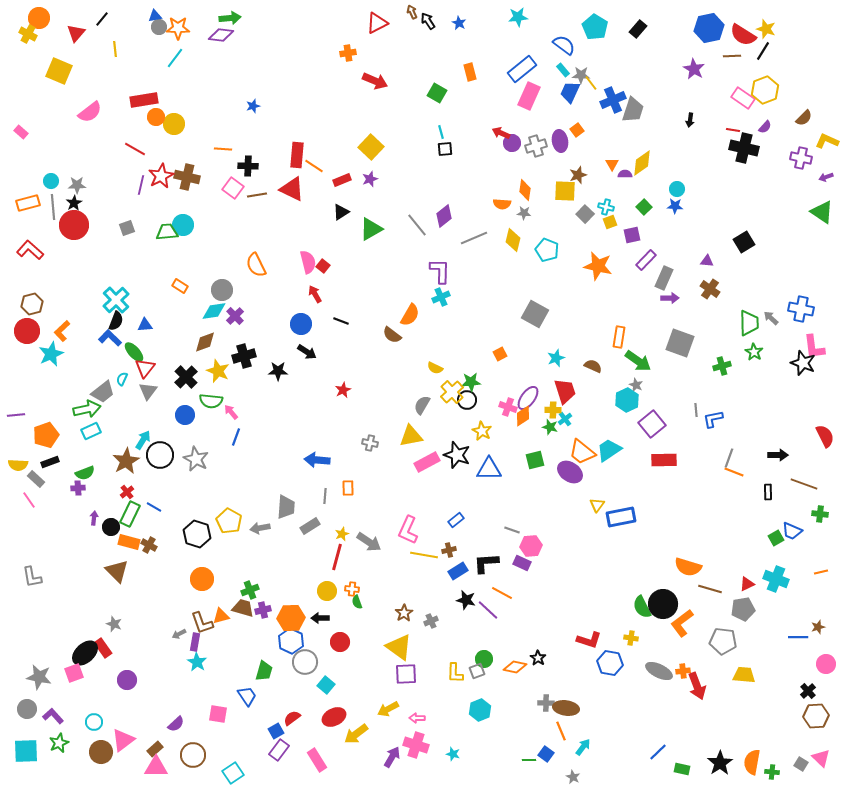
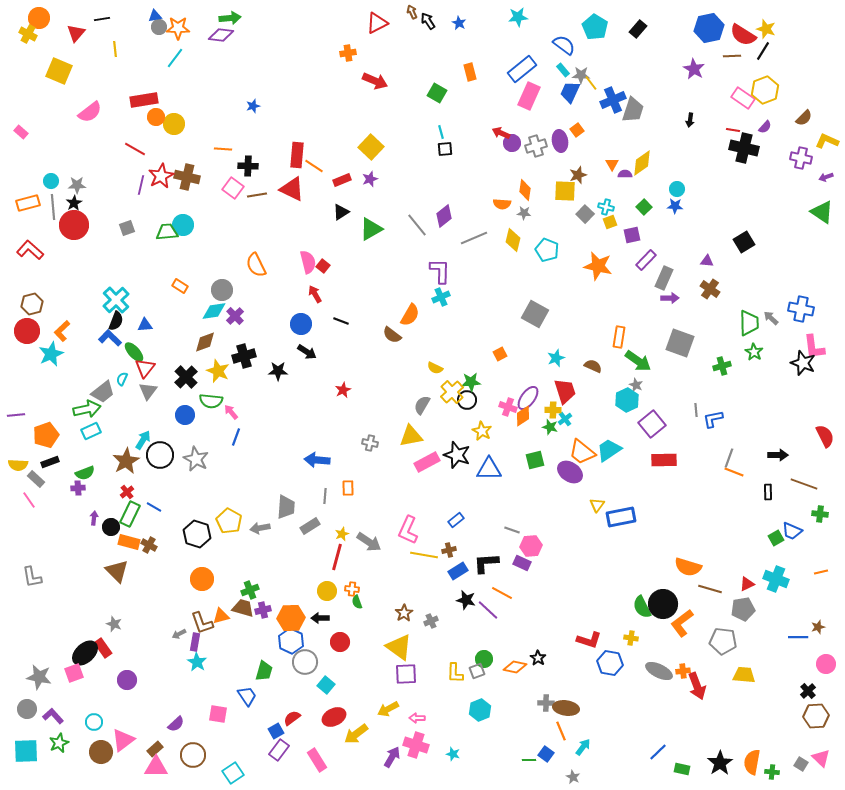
black line at (102, 19): rotated 42 degrees clockwise
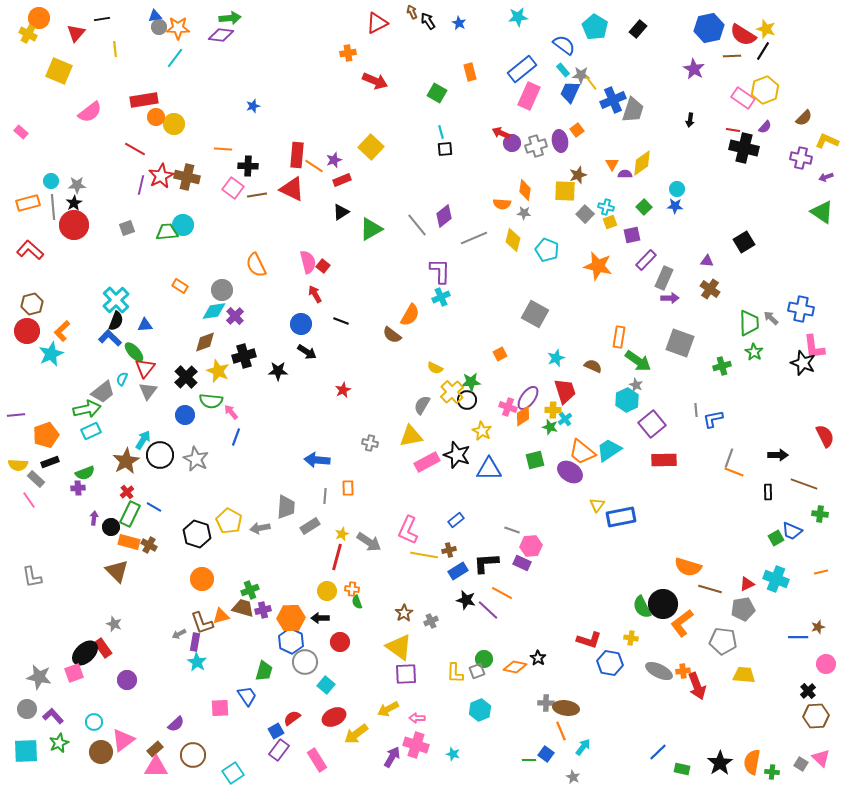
purple star at (370, 179): moved 36 px left, 19 px up
pink square at (218, 714): moved 2 px right, 6 px up; rotated 12 degrees counterclockwise
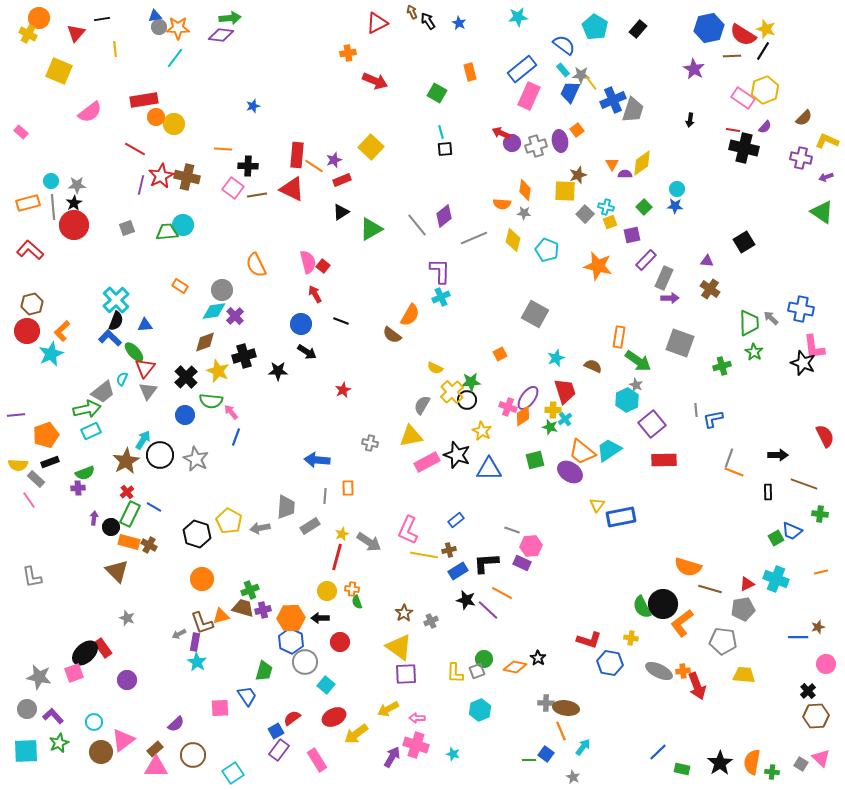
gray star at (114, 624): moved 13 px right, 6 px up
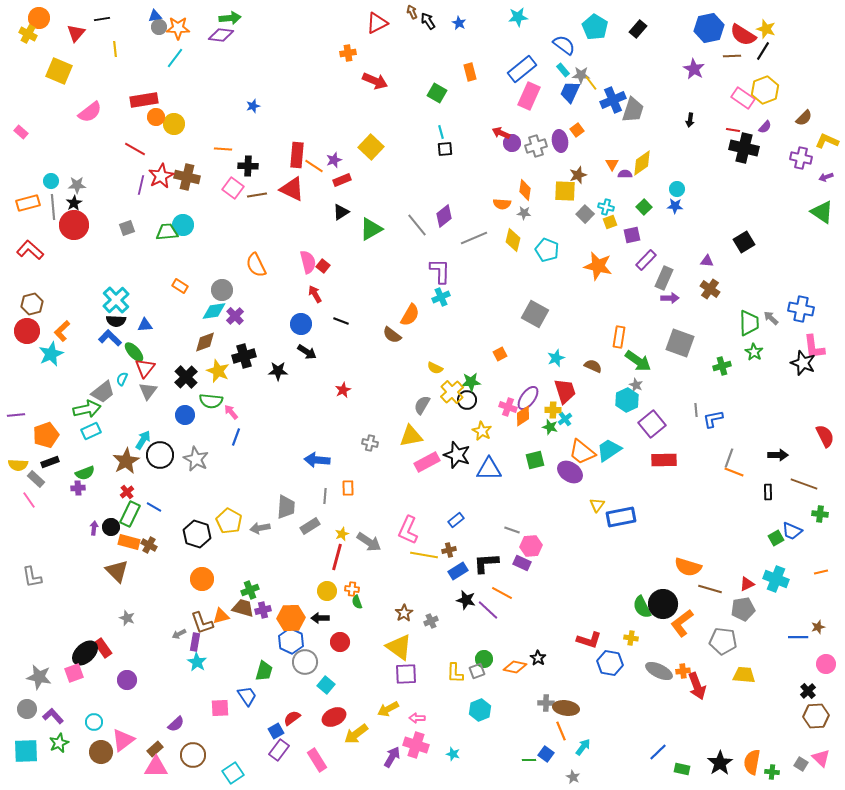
black semicircle at (116, 321): rotated 72 degrees clockwise
purple arrow at (94, 518): moved 10 px down
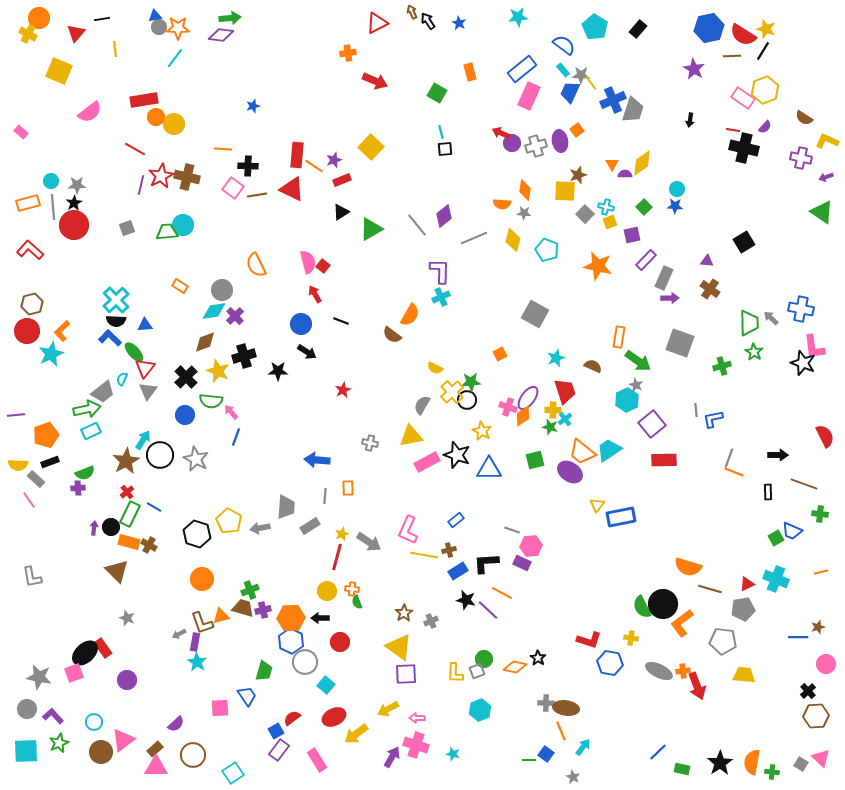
brown semicircle at (804, 118): rotated 78 degrees clockwise
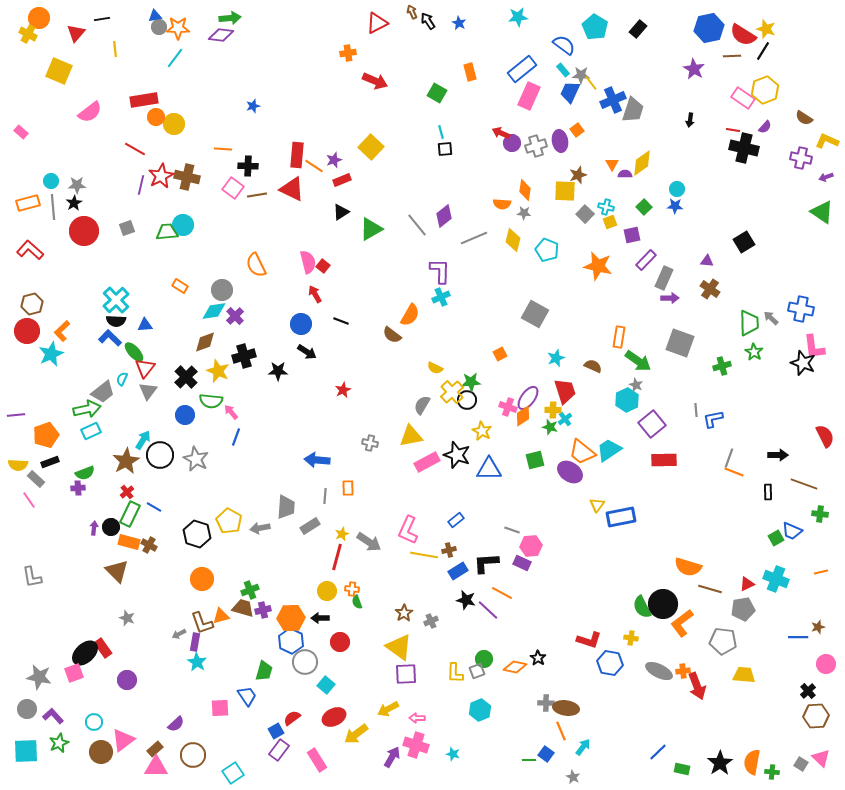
red circle at (74, 225): moved 10 px right, 6 px down
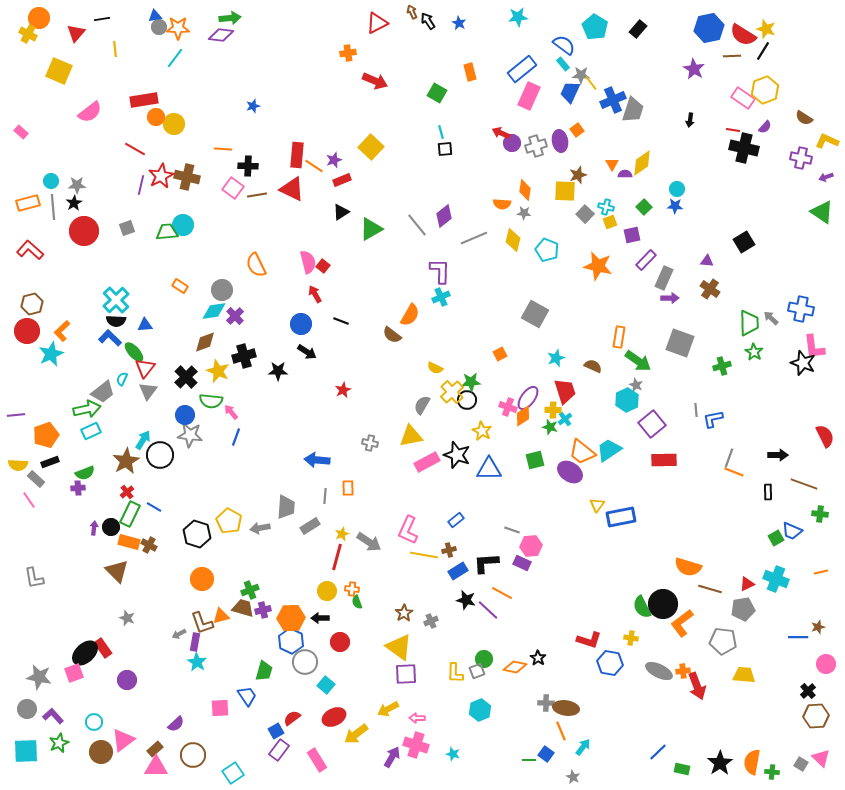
cyan rectangle at (563, 70): moved 6 px up
gray star at (196, 459): moved 6 px left, 24 px up; rotated 20 degrees counterclockwise
gray L-shape at (32, 577): moved 2 px right, 1 px down
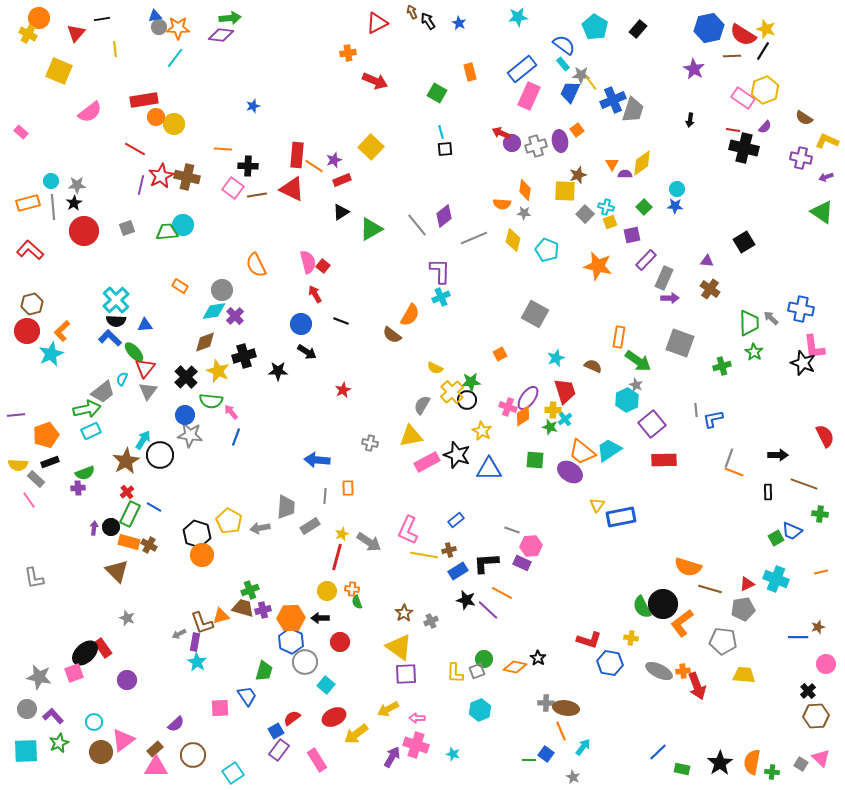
green square at (535, 460): rotated 18 degrees clockwise
orange circle at (202, 579): moved 24 px up
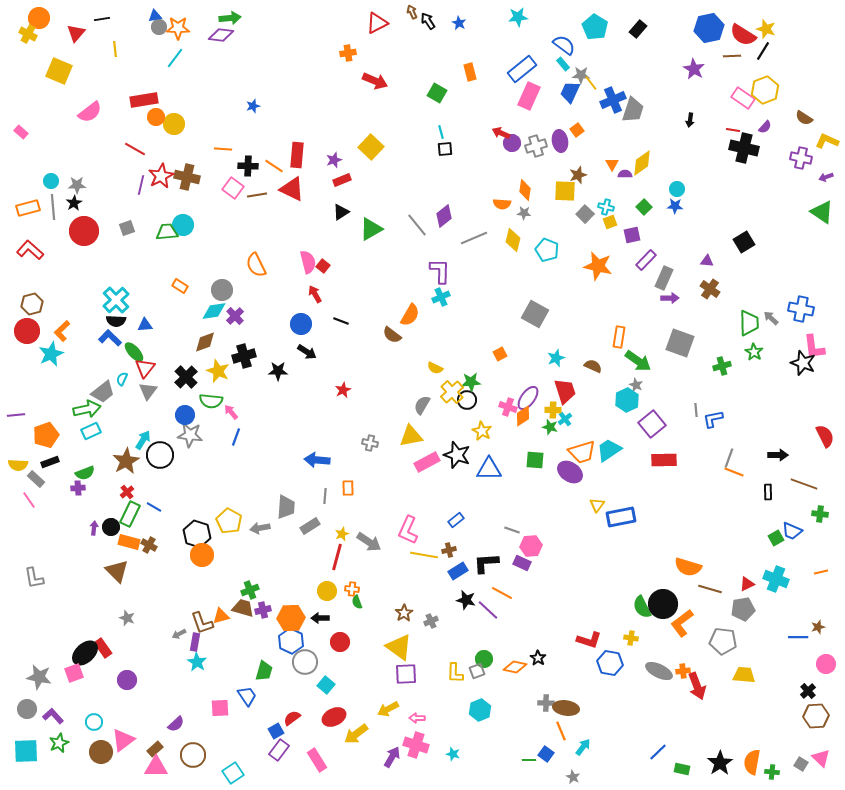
orange line at (314, 166): moved 40 px left
orange rectangle at (28, 203): moved 5 px down
orange trapezoid at (582, 452): rotated 56 degrees counterclockwise
